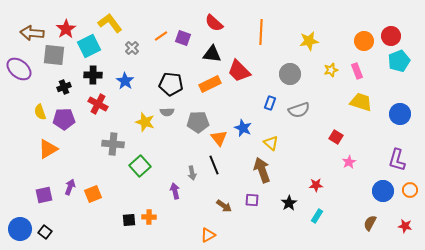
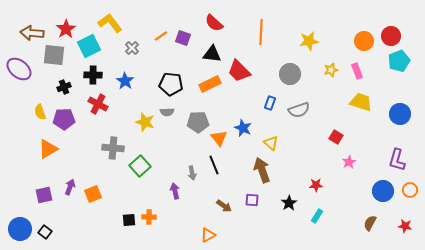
gray cross at (113, 144): moved 4 px down
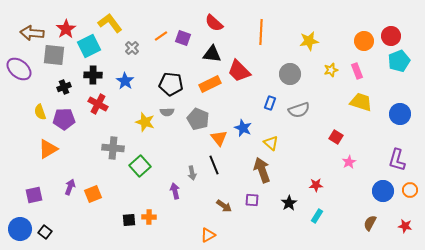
gray pentagon at (198, 122): moved 3 px up; rotated 25 degrees clockwise
purple square at (44, 195): moved 10 px left
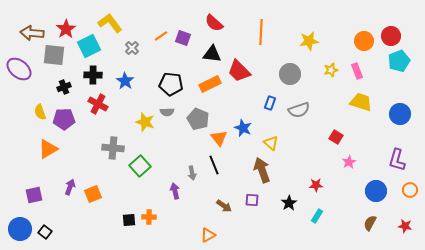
blue circle at (383, 191): moved 7 px left
